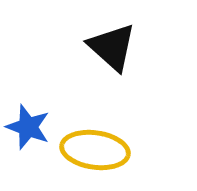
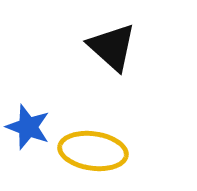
yellow ellipse: moved 2 px left, 1 px down
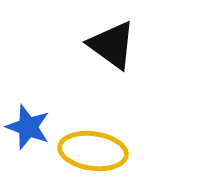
black triangle: moved 2 px up; rotated 6 degrees counterclockwise
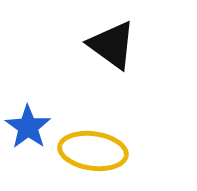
blue star: rotated 15 degrees clockwise
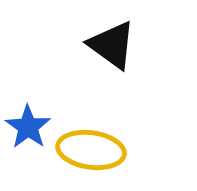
yellow ellipse: moved 2 px left, 1 px up
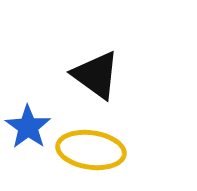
black triangle: moved 16 px left, 30 px down
